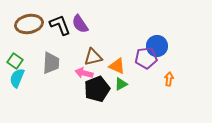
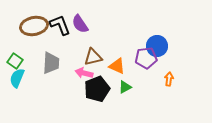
brown ellipse: moved 5 px right, 2 px down
green triangle: moved 4 px right, 3 px down
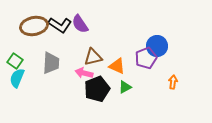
black L-shape: rotated 145 degrees clockwise
purple pentagon: rotated 15 degrees counterclockwise
orange arrow: moved 4 px right, 3 px down
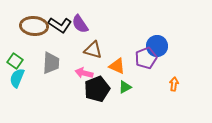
brown ellipse: rotated 16 degrees clockwise
brown triangle: moved 7 px up; rotated 30 degrees clockwise
orange arrow: moved 1 px right, 2 px down
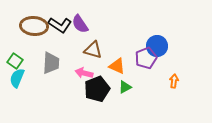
orange arrow: moved 3 px up
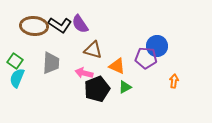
purple pentagon: rotated 25 degrees clockwise
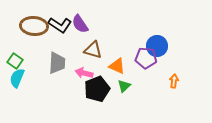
gray trapezoid: moved 6 px right
green triangle: moved 1 px left, 1 px up; rotated 16 degrees counterclockwise
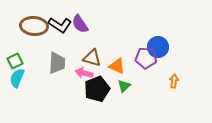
blue circle: moved 1 px right, 1 px down
brown triangle: moved 1 px left, 8 px down
green square: rotated 28 degrees clockwise
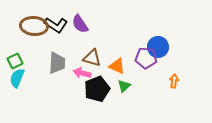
black L-shape: moved 4 px left
pink arrow: moved 2 px left
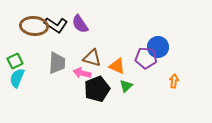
green triangle: moved 2 px right
